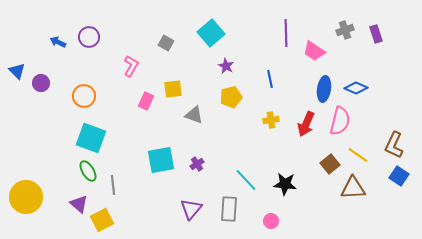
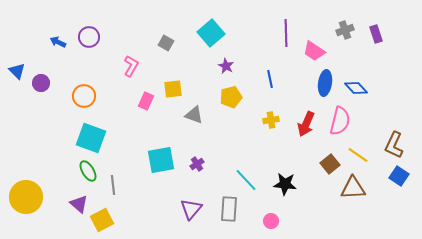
blue diamond at (356, 88): rotated 25 degrees clockwise
blue ellipse at (324, 89): moved 1 px right, 6 px up
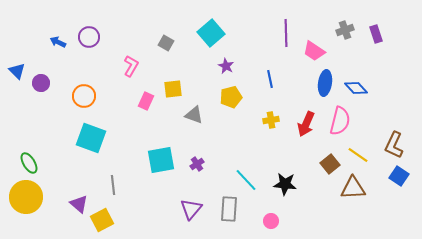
green ellipse at (88, 171): moved 59 px left, 8 px up
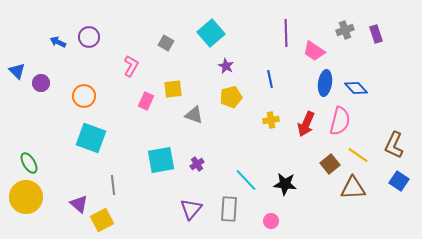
blue square at (399, 176): moved 5 px down
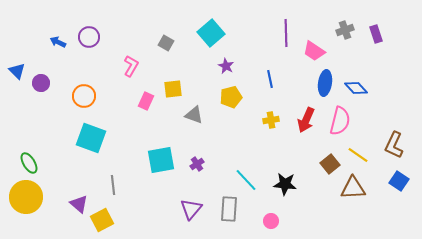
red arrow at (306, 124): moved 4 px up
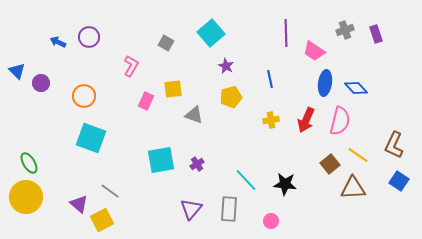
gray line at (113, 185): moved 3 px left, 6 px down; rotated 48 degrees counterclockwise
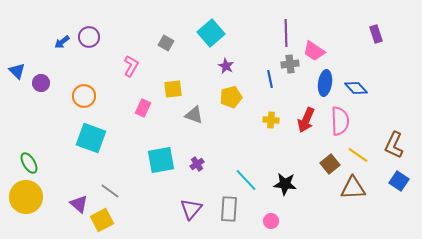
gray cross at (345, 30): moved 55 px left, 34 px down; rotated 12 degrees clockwise
blue arrow at (58, 42): moved 4 px right; rotated 63 degrees counterclockwise
pink rectangle at (146, 101): moved 3 px left, 7 px down
yellow cross at (271, 120): rotated 14 degrees clockwise
pink semicircle at (340, 121): rotated 16 degrees counterclockwise
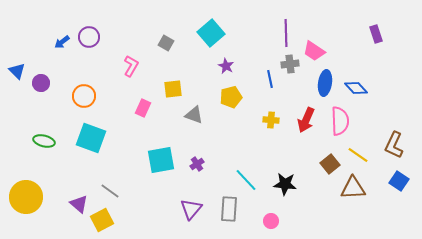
green ellipse at (29, 163): moved 15 px right, 22 px up; rotated 45 degrees counterclockwise
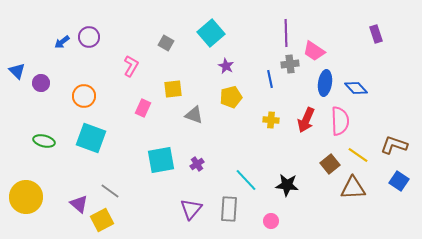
brown L-shape at (394, 145): rotated 84 degrees clockwise
black star at (285, 184): moved 2 px right, 1 px down
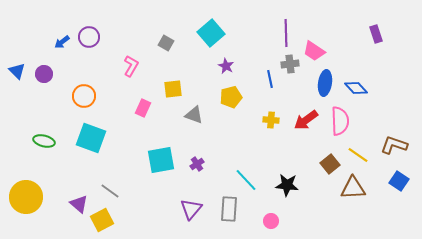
purple circle at (41, 83): moved 3 px right, 9 px up
red arrow at (306, 120): rotated 30 degrees clockwise
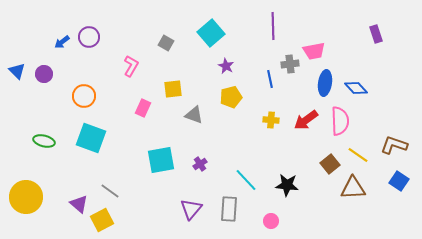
purple line at (286, 33): moved 13 px left, 7 px up
pink trapezoid at (314, 51): rotated 45 degrees counterclockwise
purple cross at (197, 164): moved 3 px right
